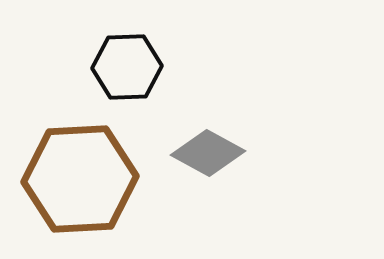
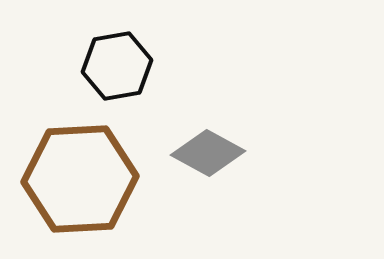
black hexagon: moved 10 px left, 1 px up; rotated 8 degrees counterclockwise
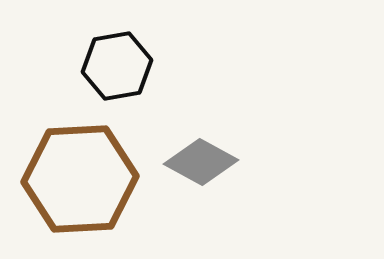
gray diamond: moved 7 px left, 9 px down
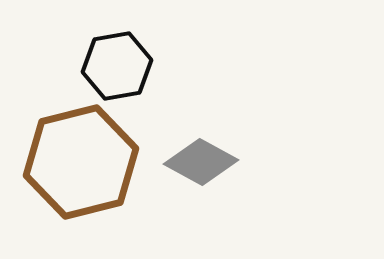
brown hexagon: moved 1 px right, 17 px up; rotated 11 degrees counterclockwise
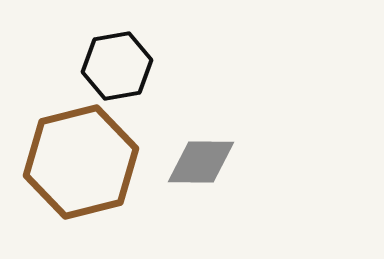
gray diamond: rotated 28 degrees counterclockwise
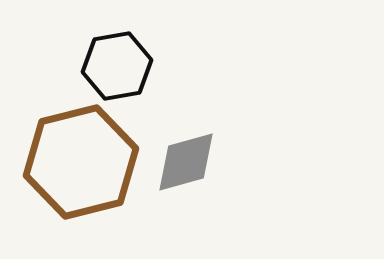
gray diamond: moved 15 px left; rotated 16 degrees counterclockwise
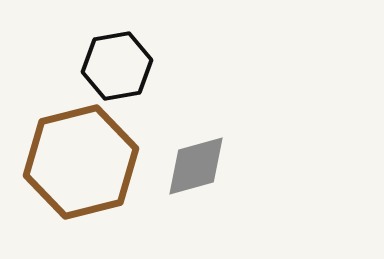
gray diamond: moved 10 px right, 4 px down
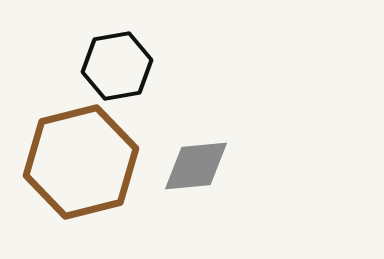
gray diamond: rotated 10 degrees clockwise
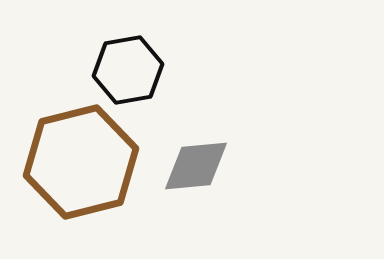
black hexagon: moved 11 px right, 4 px down
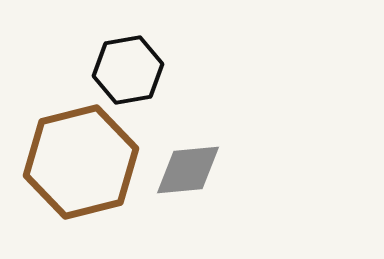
gray diamond: moved 8 px left, 4 px down
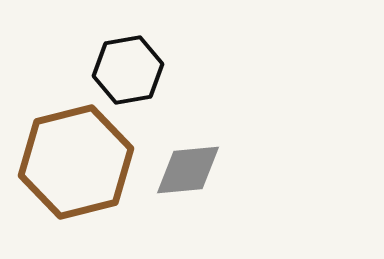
brown hexagon: moved 5 px left
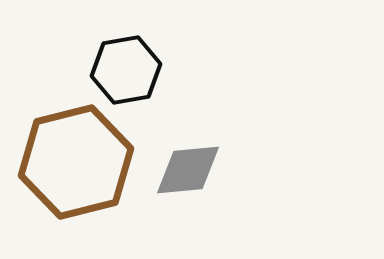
black hexagon: moved 2 px left
